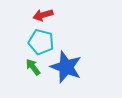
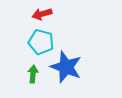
red arrow: moved 1 px left, 1 px up
green arrow: moved 7 px down; rotated 42 degrees clockwise
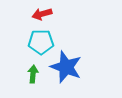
cyan pentagon: rotated 15 degrees counterclockwise
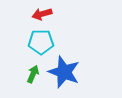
blue star: moved 2 px left, 5 px down
green arrow: rotated 18 degrees clockwise
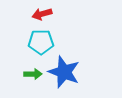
green arrow: rotated 66 degrees clockwise
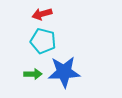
cyan pentagon: moved 2 px right, 1 px up; rotated 15 degrees clockwise
blue star: rotated 24 degrees counterclockwise
